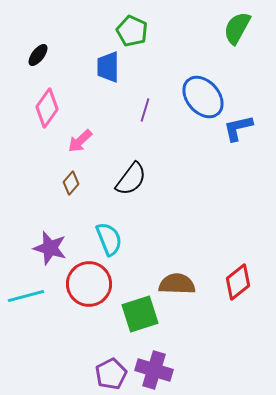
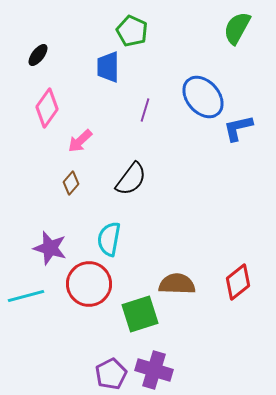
cyan semicircle: rotated 148 degrees counterclockwise
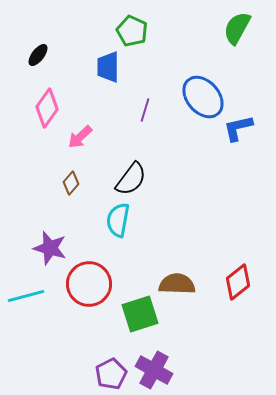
pink arrow: moved 4 px up
cyan semicircle: moved 9 px right, 19 px up
purple cross: rotated 12 degrees clockwise
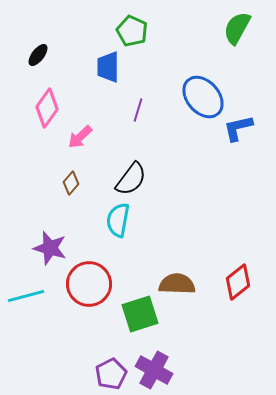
purple line: moved 7 px left
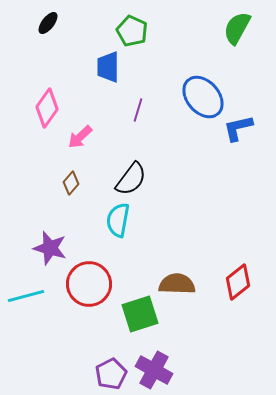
black ellipse: moved 10 px right, 32 px up
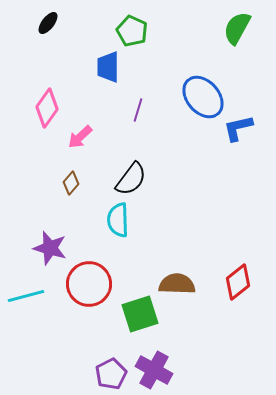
cyan semicircle: rotated 12 degrees counterclockwise
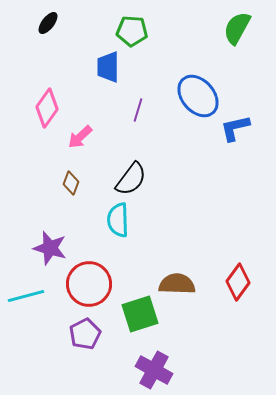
green pentagon: rotated 20 degrees counterclockwise
blue ellipse: moved 5 px left, 1 px up
blue L-shape: moved 3 px left
brown diamond: rotated 20 degrees counterclockwise
red diamond: rotated 15 degrees counterclockwise
purple pentagon: moved 26 px left, 40 px up
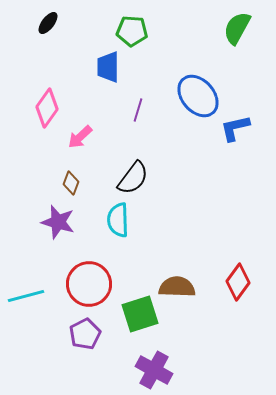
black semicircle: moved 2 px right, 1 px up
purple star: moved 8 px right, 26 px up
brown semicircle: moved 3 px down
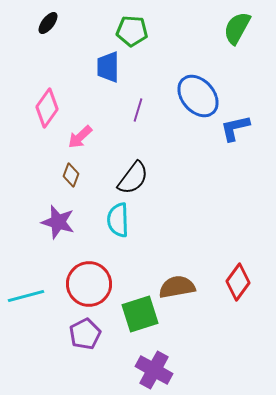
brown diamond: moved 8 px up
brown semicircle: rotated 12 degrees counterclockwise
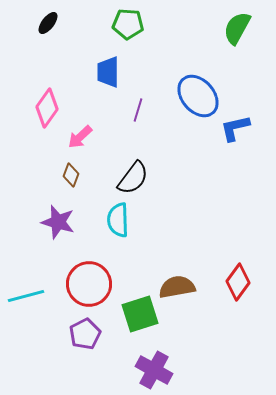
green pentagon: moved 4 px left, 7 px up
blue trapezoid: moved 5 px down
